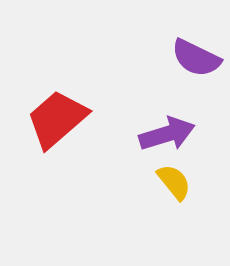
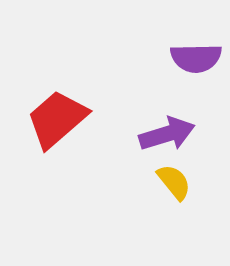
purple semicircle: rotated 27 degrees counterclockwise
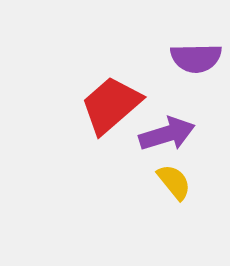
red trapezoid: moved 54 px right, 14 px up
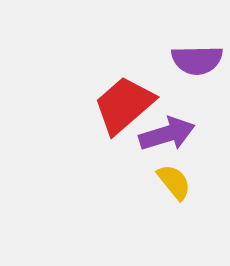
purple semicircle: moved 1 px right, 2 px down
red trapezoid: moved 13 px right
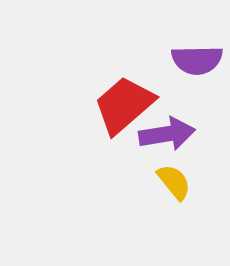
purple arrow: rotated 8 degrees clockwise
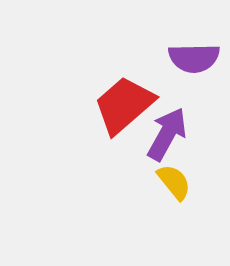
purple semicircle: moved 3 px left, 2 px up
purple arrow: rotated 52 degrees counterclockwise
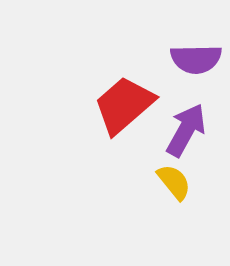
purple semicircle: moved 2 px right, 1 px down
purple arrow: moved 19 px right, 4 px up
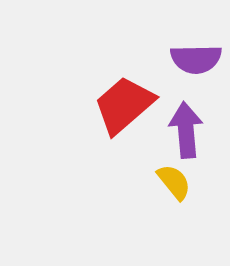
purple arrow: rotated 34 degrees counterclockwise
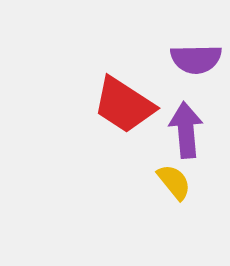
red trapezoid: rotated 106 degrees counterclockwise
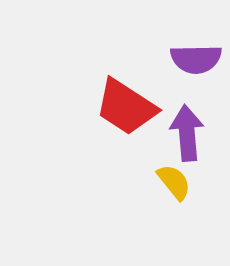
red trapezoid: moved 2 px right, 2 px down
purple arrow: moved 1 px right, 3 px down
